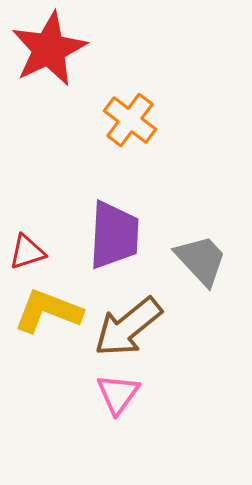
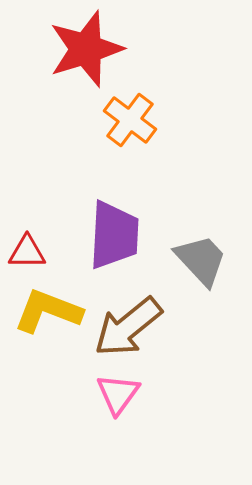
red star: moved 37 px right; rotated 8 degrees clockwise
red triangle: rotated 18 degrees clockwise
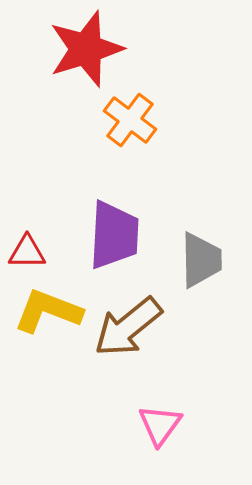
gray trapezoid: rotated 42 degrees clockwise
pink triangle: moved 42 px right, 31 px down
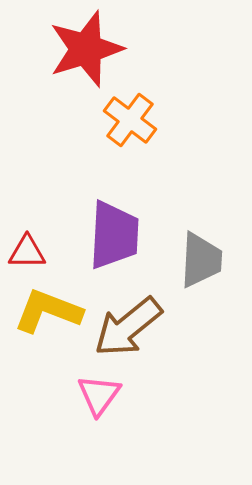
gray trapezoid: rotated 4 degrees clockwise
pink triangle: moved 61 px left, 30 px up
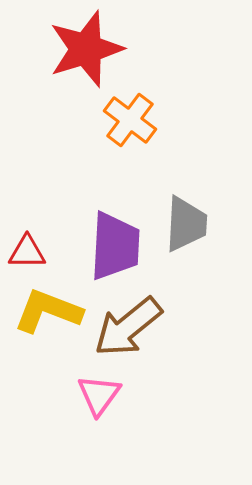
purple trapezoid: moved 1 px right, 11 px down
gray trapezoid: moved 15 px left, 36 px up
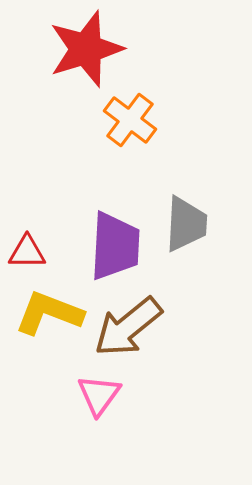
yellow L-shape: moved 1 px right, 2 px down
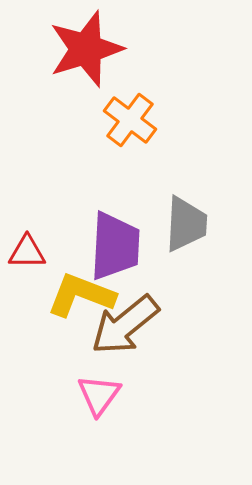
yellow L-shape: moved 32 px right, 18 px up
brown arrow: moved 3 px left, 2 px up
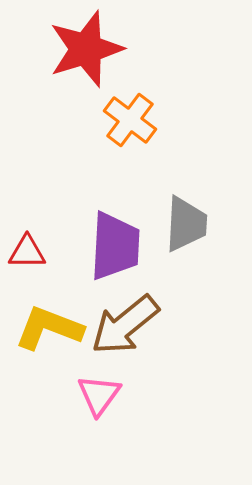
yellow L-shape: moved 32 px left, 33 px down
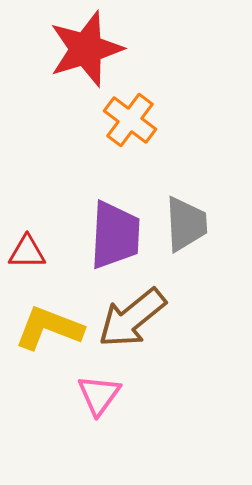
gray trapezoid: rotated 6 degrees counterclockwise
purple trapezoid: moved 11 px up
brown arrow: moved 7 px right, 7 px up
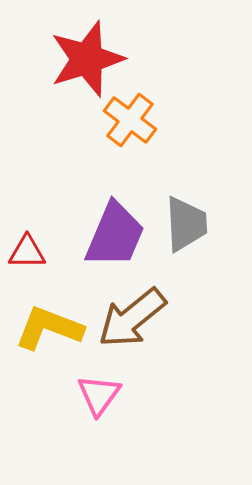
red star: moved 1 px right, 10 px down
purple trapezoid: rotated 20 degrees clockwise
